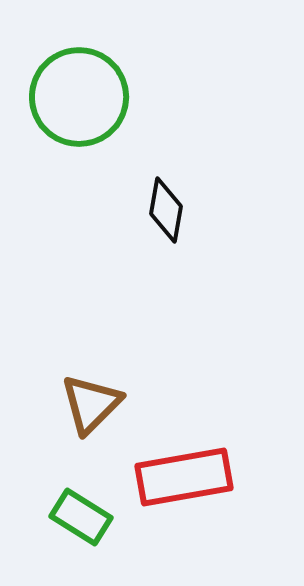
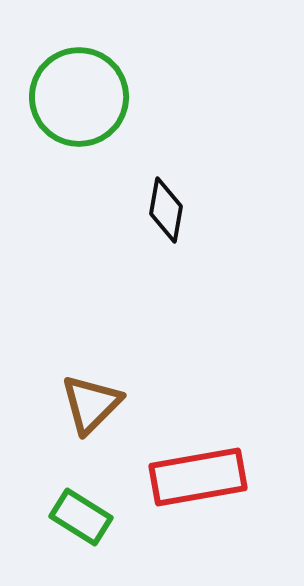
red rectangle: moved 14 px right
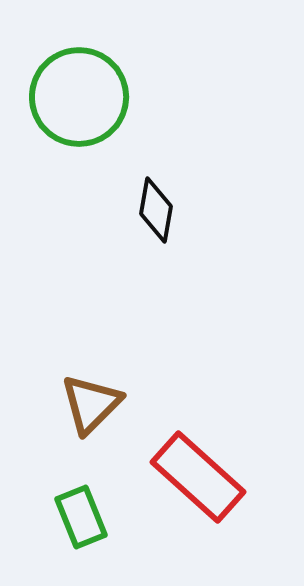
black diamond: moved 10 px left
red rectangle: rotated 52 degrees clockwise
green rectangle: rotated 36 degrees clockwise
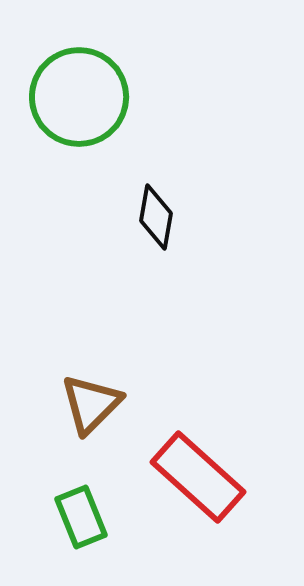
black diamond: moved 7 px down
